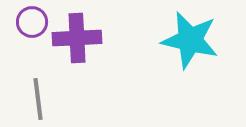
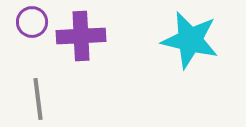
purple cross: moved 4 px right, 2 px up
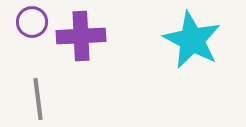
cyan star: moved 2 px right; rotated 14 degrees clockwise
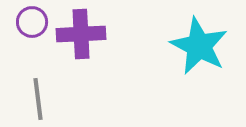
purple cross: moved 2 px up
cyan star: moved 7 px right, 6 px down
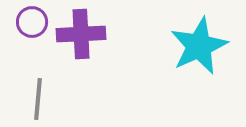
cyan star: rotated 20 degrees clockwise
gray line: rotated 12 degrees clockwise
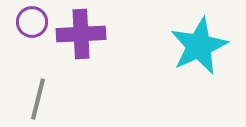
gray line: rotated 9 degrees clockwise
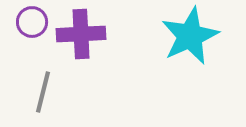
cyan star: moved 9 px left, 10 px up
gray line: moved 5 px right, 7 px up
